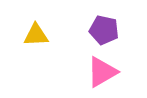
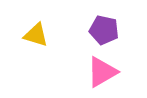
yellow triangle: rotated 20 degrees clockwise
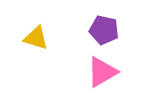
yellow triangle: moved 3 px down
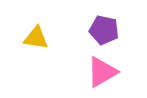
yellow triangle: rotated 8 degrees counterclockwise
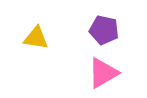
pink triangle: moved 1 px right, 1 px down
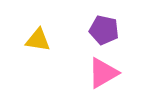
yellow triangle: moved 2 px right, 2 px down
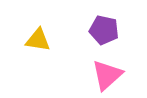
pink triangle: moved 4 px right, 2 px down; rotated 12 degrees counterclockwise
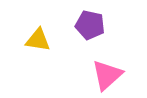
purple pentagon: moved 14 px left, 5 px up
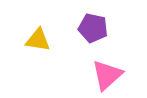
purple pentagon: moved 3 px right, 3 px down
